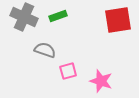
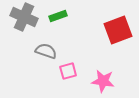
red square: moved 10 px down; rotated 12 degrees counterclockwise
gray semicircle: moved 1 px right, 1 px down
pink star: moved 2 px right; rotated 10 degrees counterclockwise
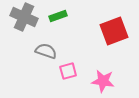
red square: moved 4 px left, 1 px down
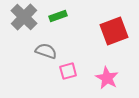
gray cross: rotated 20 degrees clockwise
pink star: moved 4 px right, 3 px up; rotated 20 degrees clockwise
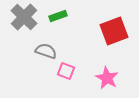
pink square: moved 2 px left; rotated 36 degrees clockwise
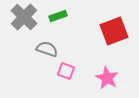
gray semicircle: moved 1 px right, 2 px up
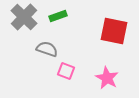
red square: rotated 32 degrees clockwise
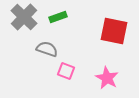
green rectangle: moved 1 px down
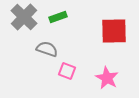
red square: rotated 12 degrees counterclockwise
pink square: moved 1 px right
